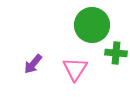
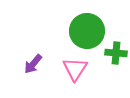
green circle: moved 5 px left, 6 px down
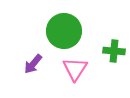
green circle: moved 23 px left
green cross: moved 2 px left, 2 px up
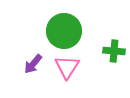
pink triangle: moved 8 px left, 2 px up
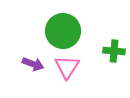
green circle: moved 1 px left
purple arrow: rotated 110 degrees counterclockwise
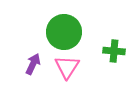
green circle: moved 1 px right, 1 px down
purple arrow: rotated 85 degrees counterclockwise
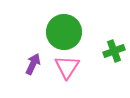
green cross: rotated 25 degrees counterclockwise
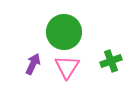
green cross: moved 3 px left, 10 px down
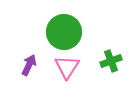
purple arrow: moved 4 px left, 1 px down
